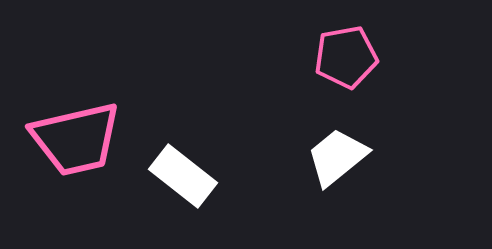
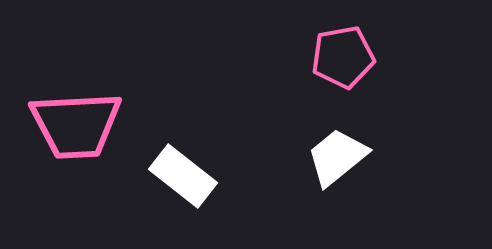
pink pentagon: moved 3 px left
pink trapezoid: moved 14 px up; rotated 10 degrees clockwise
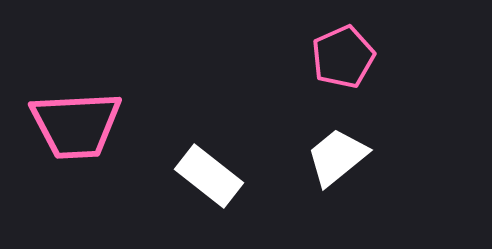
pink pentagon: rotated 14 degrees counterclockwise
white rectangle: moved 26 px right
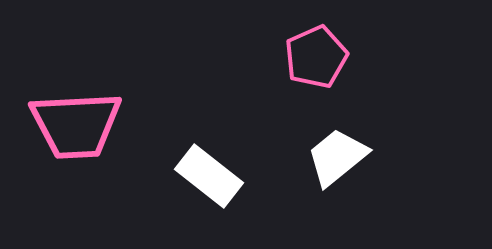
pink pentagon: moved 27 px left
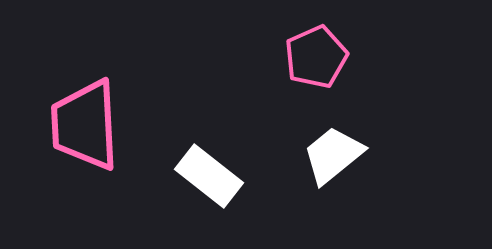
pink trapezoid: moved 9 px right; rotated 90 degrees clockwise
white trapezoid: moved 4 px left, 2 px up
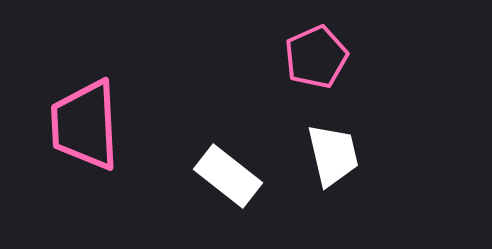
white trapezoid: rotated 116 degrees clockwise
white rectangle: moved 19 px right
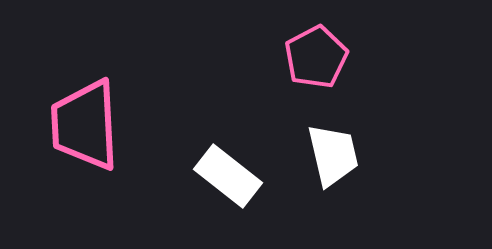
pink pentagon: rotated 4 degrees counterclockwise
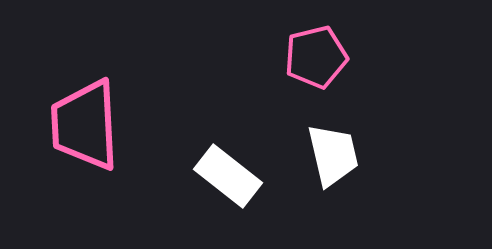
pink pentagon: rotated 14 degrees clockwise
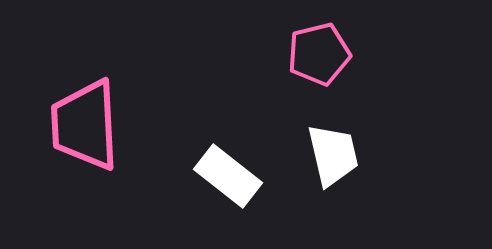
pink pentagon: moved 3 px right, 3 px up
